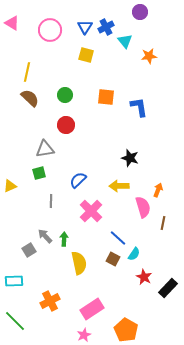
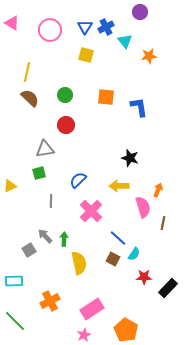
red star: rotated 28 degrees counterclockwise
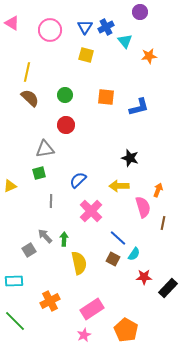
blue L-shape: rotated 85 degrees clockwise
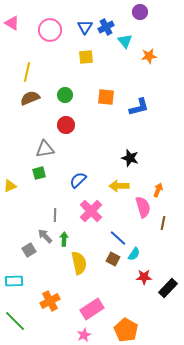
yellow square: moved 2 px down; rotated 21 degrees counterclockwise
brown semicircle: rotated 66 degrees counterclockwise
gray line: moved 4 px right, 14 px down
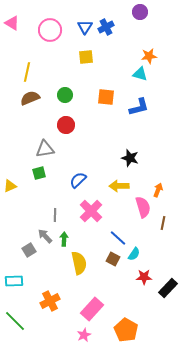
cyan triangle: moved 15 px right, 33 px down; rotated 35 degrees counterclockwise
pink rectangle: rotated 15 degrees counterclockwise
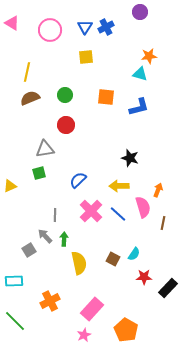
blue line: moved 24 px up
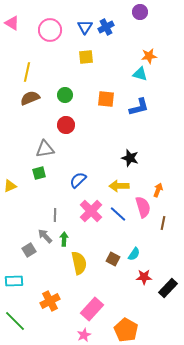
orange square: moved 2 px down
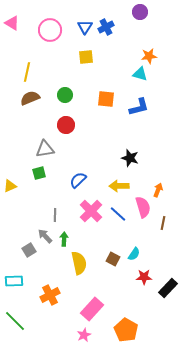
orange cross: moved 6 px up
